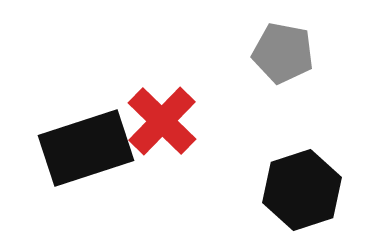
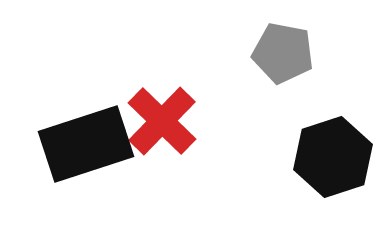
black rectangle: moved 4 px up
black hexagon: moved 31 px right, 33 px up
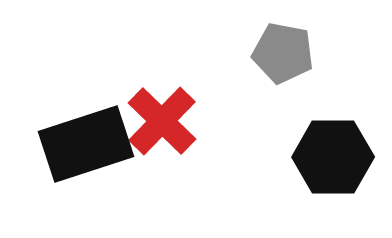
black hexagon: rotated 18 degrees clockwise
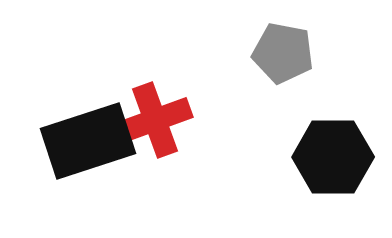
red cross: moved 7 px left, 1 px up; rotated 26 degrees clockwise
black rectangle: moved 2 px right, 3 px up
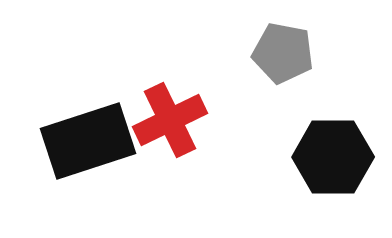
red cross: moved 15 px right; rotated 6 degrees counterclockwise
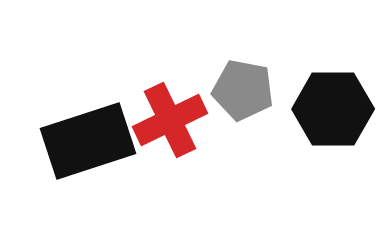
gray pentagon: moved 40 px left, 37 px down
black hexagon: moved 48 px up
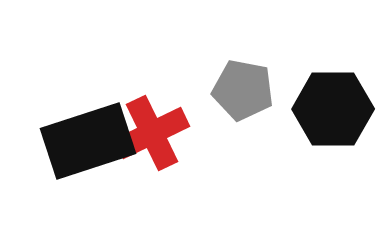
red cross: moved 18 px left, 13 px down
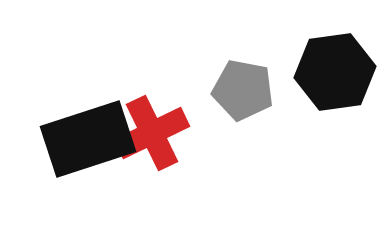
black hexagon: moved 2 px right, 37 px up; rotated 8 degrees counterclockwise
black rectangle: moved 2 px up
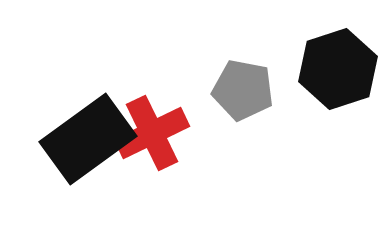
black hexagon: moved 3 px right, 3 px up; rotated 10 degrees counterclockwise
black rectangle: rotated 18 degrees counterclockwise
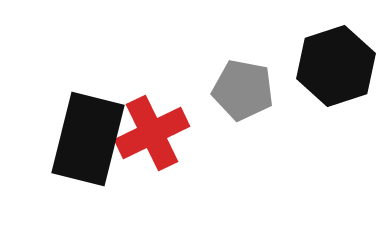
black hexagon: moved 2 px left, 3 px up
black rectangle: rotated 40 degrees counterclockwise
